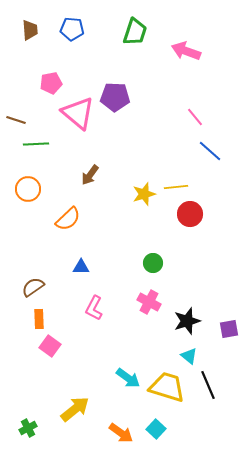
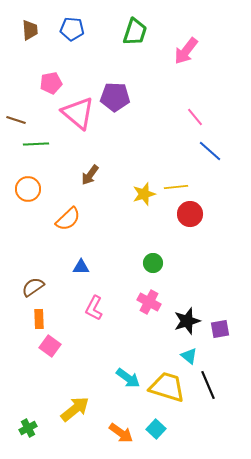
pink arrow: rotated 72 degrees counterclockwise
purple square: moved 9 px left
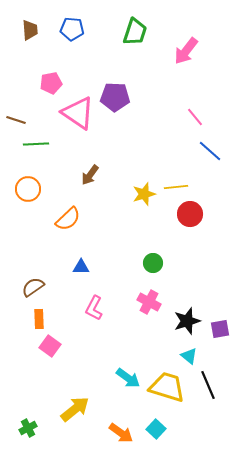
pink triangle: rotated 6 degrees counterclockwise
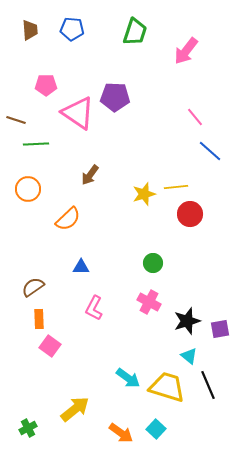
pink pentagon: moved 5 px left, 2 px down; rotated 10 degrees clockwise
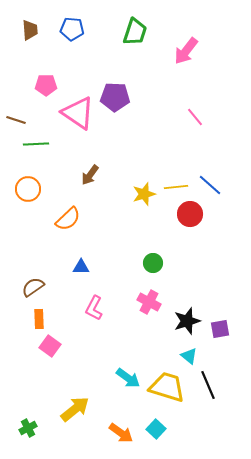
blue line: moved 34 px down
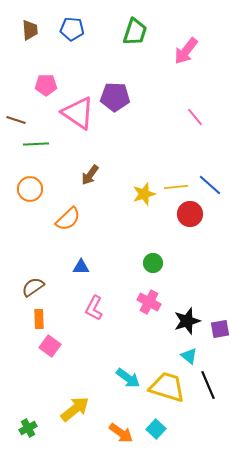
orange circle: moved 2 px right
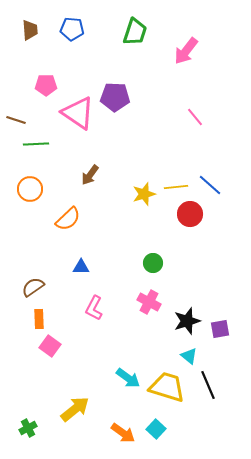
orange arrow: moved 2 px right
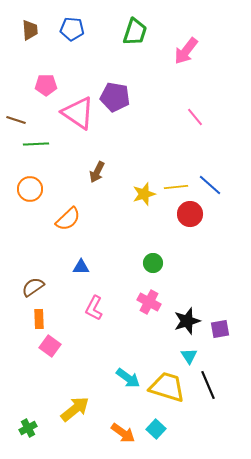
purple pentagon: rotated 8 degrees clockwise
brown arrow: moved 7 px right, 3 px up; rotated 10 degrees counterclockwise
cyan triangle: rotated 18 degrees clockwise
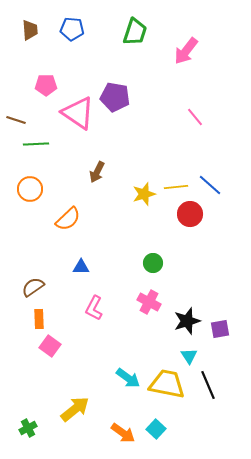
yellow trapezoid: moved 3 px up; rotated 6 degrees counterclockwise
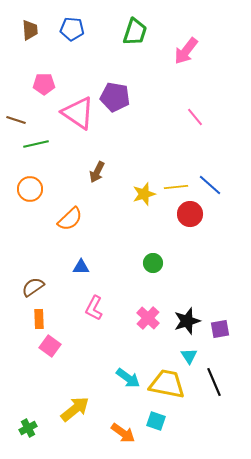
pink pentagon: moved 2 px left, 1 px up
green line: rotated 10 degrees counterclockwise
orange semicircle: moved 2 px right
pink cross: moved 1 px left, 16 px down; rotated 15 degrees clockwise
black line: moved 6 px right, 3 px up
cyan square: moved 8 px up; rotated 24 degrees counterclockwise
